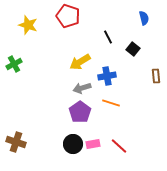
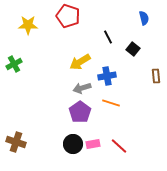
yellow star: rotated 18 degrees counterclockwise
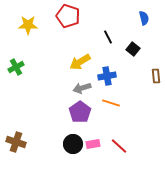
green cross: moved 2 px right, 3 px down
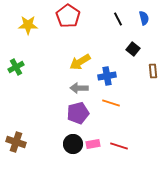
red pentagon: rotated 15 degrees clockwise
black line: moved 10 px right, 18 px up
brown rectangle: moved 3 px left, 5 px up
gray arrow: moved 3 px left; rotated 18 degrees clockwise
purple pentagon: moved 2 px left, 1 px down; rotated 20 degrees clockwise
red line: rotated 24 degrees counterclockwise
